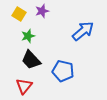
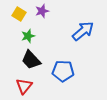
blue pentagon: rotated 10 degrees counterclockwise
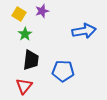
blue arrow: moved 1 px right; rotated 30 degrees clockwise
green star: moved 3 px left, 2 px up; rotated 16 degrees counterclockwise
black trapezoid: rotated 130 degrees counterclockwise
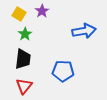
purple star: rotated 16 degrees counterclockwise
black trapezoid: moved 8 px left, 1 px up
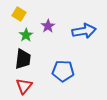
purple star: moved 6 px right, 15 px down
green star: moved 1 px right, 1 px down
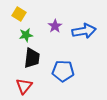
purple star: moved 7 px right
green star: rotated 24 degrees clockwise
black trapezoid: moved 9 px right, 1 px up
